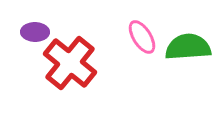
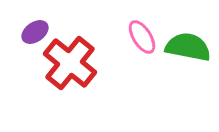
purple ellipse: rotated 36 degrees counterclockwise
green semicircle: rotated 15 degrees clockwise
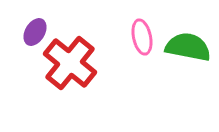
purple ellipse: rotated 24 degrees counterclockwise
pink ellipse: rotated 20 degrees clockwise
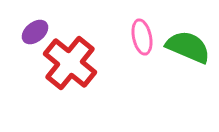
purple ellipse: rotated 20 degrees clockwise
green semicircle: rotated 12 degrees clockwise
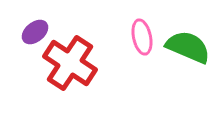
red cross: rotated 6 degrees counterclockwise
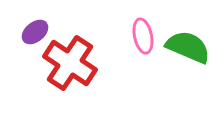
pink ellipse: moved 1 px right, 1 px up
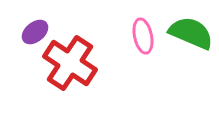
green semicircle: moved 3 px right, 14 px up
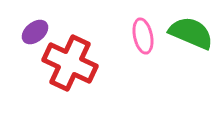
red cross: rotated 8 degrees counterclockwise
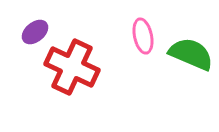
green semicircle: moved 21 px down
red cross: moved 2 px right, 4 px down
